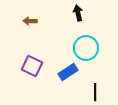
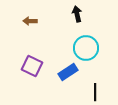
black arrow: moved 1 px left, 1 px down
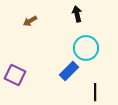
brown arrow: rotated 32 degrees counterclockwise
purple square: moved 17 px left, 9 px down
blue rectangle: moved 1 px right, 1 px up; rotated 12 degrees counterclockwise
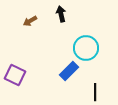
black arrow: moved 16 px left
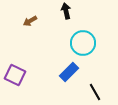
black arrow: moved 5 px right, 3 px up
cyan circle: moved 3 px left, 5 px up
blue rectangle: moved 1 px down
black line: rotated 30 degrees counterclockwise
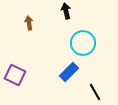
brown arrow: moved 1 px left, 2 px down; rotated 112 degrees clockwise
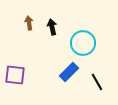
black arrow: moved 14 px left, 16 px down
purple square: rotated 20 degrees counterclockwise
black line: moved 2 px right, 10 px up
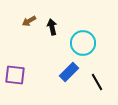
brown arrow: moved 2 px up; rotated 112 degrees counterclockwise
